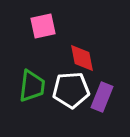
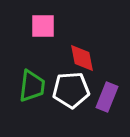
pink square: rotated 12 degrees clockwise
purple rectangle: moved 5 px right
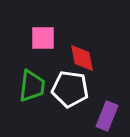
pink square: moved 12 px down
white pentagon: moved 1 px left, 1 px up; rotated 12 degrees clockwise
purple rectangle: moved 19 px down
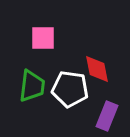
red diamond: moved 15 px right, 11 px down
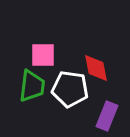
pink square: moved 17 px down
red diamond: moved 1 px left, 1 px up
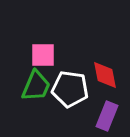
red diamond: moved 9 px right, 7 px down
green trapezoid: moved 4 px right; rotated 16 degrees clockwise
